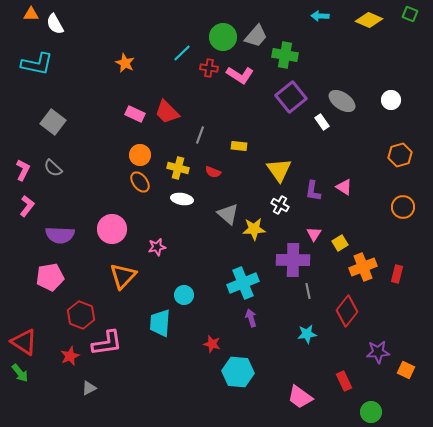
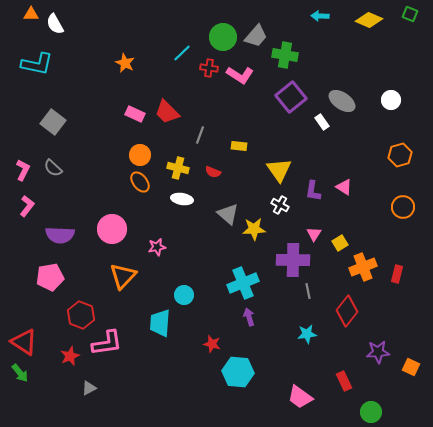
purple arrow at (251, 318): moved 2 px left, 1 px up
orange square at (406, 370): moved 5 px right, 3 px up
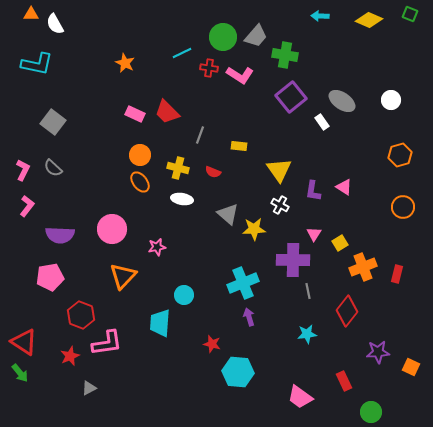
cyan line at (182, 53): rotated 18 degrees clockwise
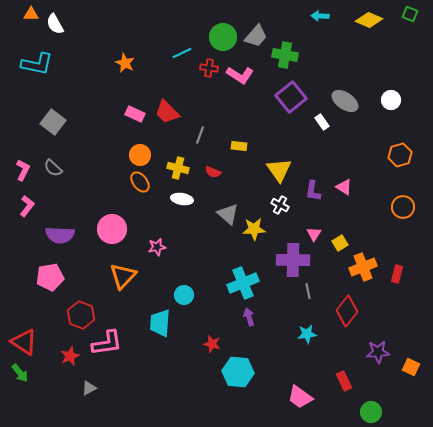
gray ellipse at (342, 101): moved 3 px right
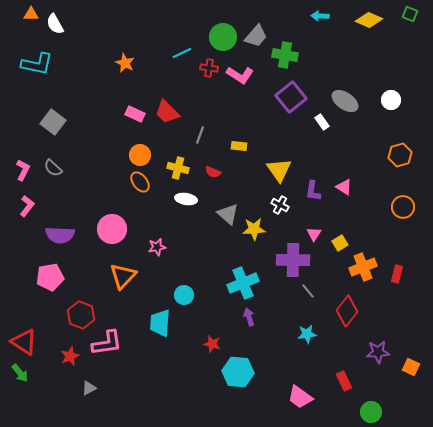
white ellipse at (182, 199): moved 4 px right
gray line at (308, 291): rotated 28 degrees counterclockwise
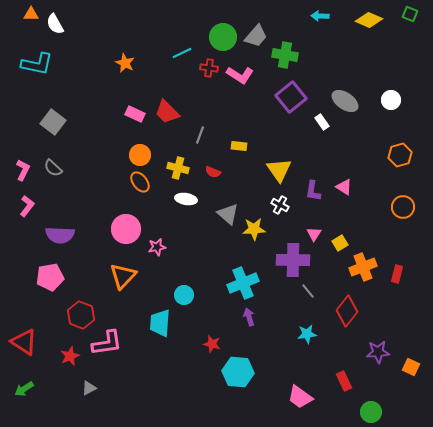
pink circle at (112, 229): moved 14 px right
green arrow at (20, 373): moved 4 px right, 16 px down; rotated 96 degrees clockwise
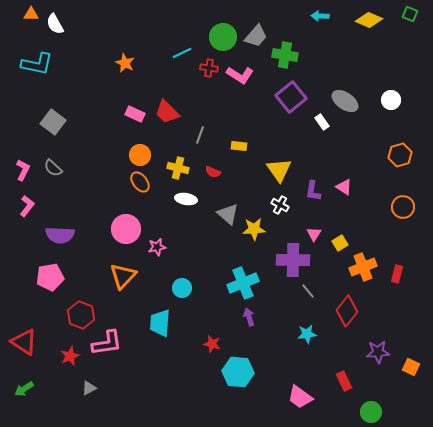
cyan circle at (184, 295): moved 2 px left, 7 px up
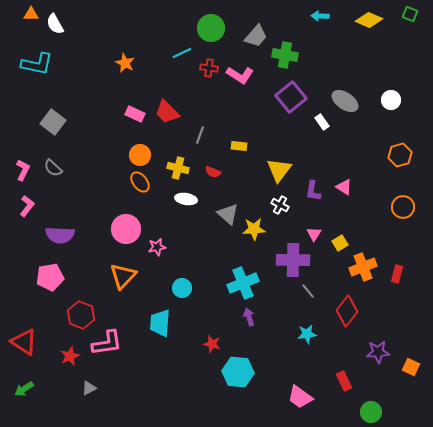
green circle at (223, 37): moved 12 px left, 9 px up
yellow triangle at (279, 170): rotated 12 degrees clockwise
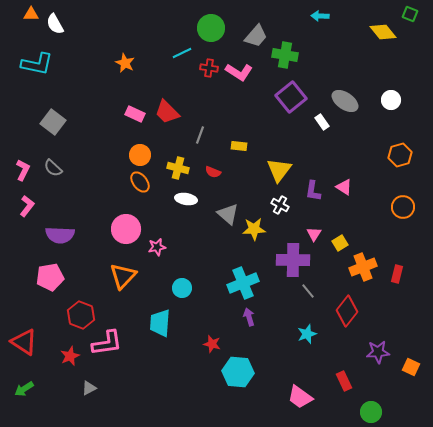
yellow diamond at (369, 20): moved 14 px right, 12 px down; rotated 28 degrees clockwise
pink L-shape at (240, 75): moved 1 px left, 3 px up
cyan star at (307, 334): rotated 12 degrees counterclockwise
